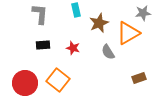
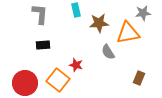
brown star: rotated 18 degrees clockwise
orange triangle: rotated 20 degrees clockwise
red star: moved 3 px right, 17 px down
brown rectangle: rotated 48 degrees counterclockwise
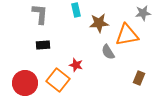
orange triangle: moved 1 px left, 2 px down
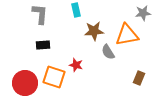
brown star: moved 5 px left, 8 px down
orange square: moved 4 px left, 3 px up; rotated 20 degrees counterclockwise
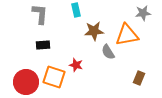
red circle: moved 1 px right, 1 px up
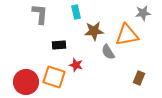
cyan rectangle: moved 2 px down
black rectangle: moved 16 px right
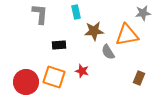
red star: moved 6 px right, 6 px down
